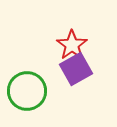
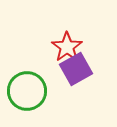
red star: moved 5 px left, 2 px down
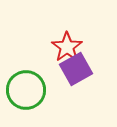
green circle: moved 1 px left, 1 px up
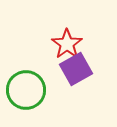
red star: moved 3 px up
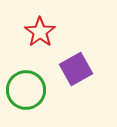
red star: moved 27 px left, 12 px up
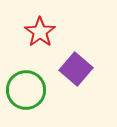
purple square: rotated 20 degrees counterclockwise
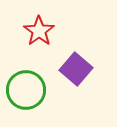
red star: moved 1 px left, 1 px up
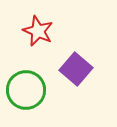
red star: moved 1 px left; rotated 12 degrees counterclockwise
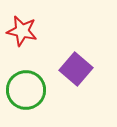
red star: moved 16 px left; rotated 12 degrees counterclockwise
